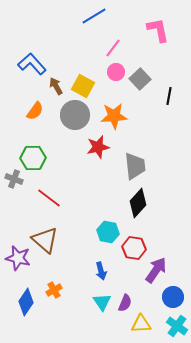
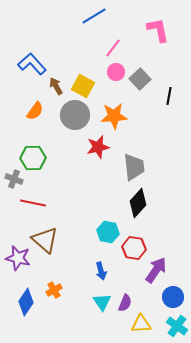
gray trapezoid: moved 1 px left, 1 px down
red line: moved 16 px left, 5 px down; rotated 25 degrees counterclockwise
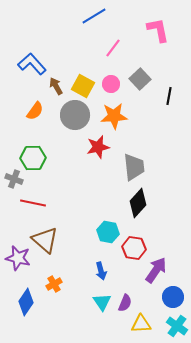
pink circle: moved 5 px left, 12 px down
orange cross: moved 6 px up
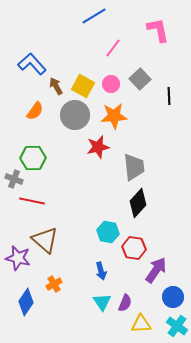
black line: rotated 12 degrees counterclockwise
red line: moved 1 px left, 2 px up
